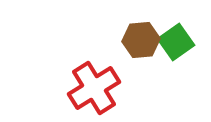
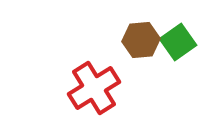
green square: moved 2 px right
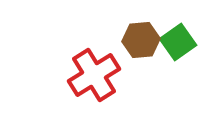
red cross: moved 13 px up
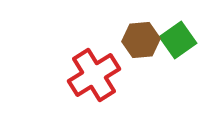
green square: moved 2 px up
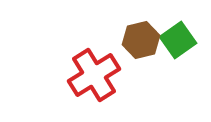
brown hexagon: rotated 9 degrees counterclockwise
